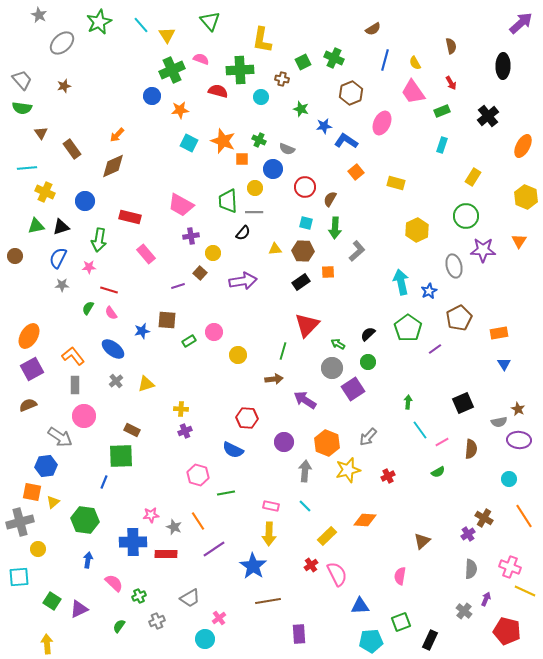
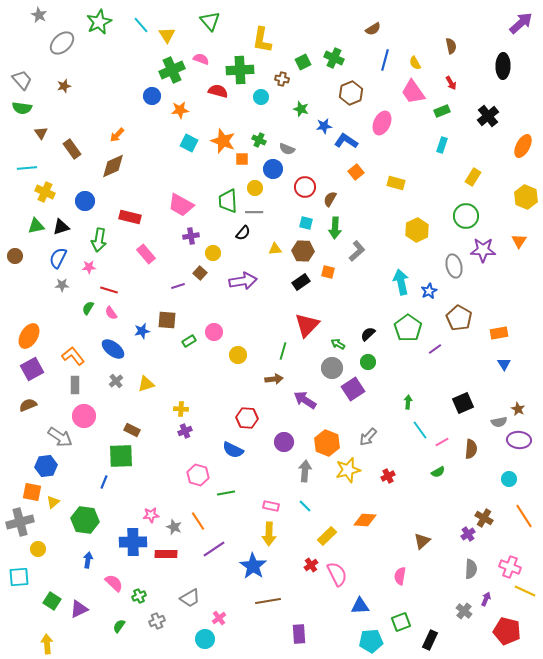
orange square at (328, 272): rotated 16 degrees clockwise
brown pentagon at (459, 318): rotated 15 degrees counterclockwise
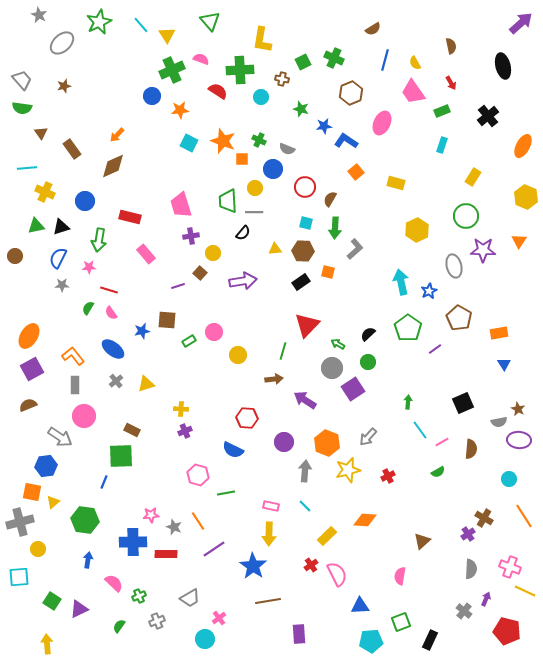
black ellipse at (503, 66): rotated 15 degrees counterclockwise
red semicircle at (218, 91): rotated 18 degrees clockwise
pink trapezoid at (181, 205): rotated 44 degrees clockwise
gray L-shape at (357, 251): moved 2 px left, 2 px up
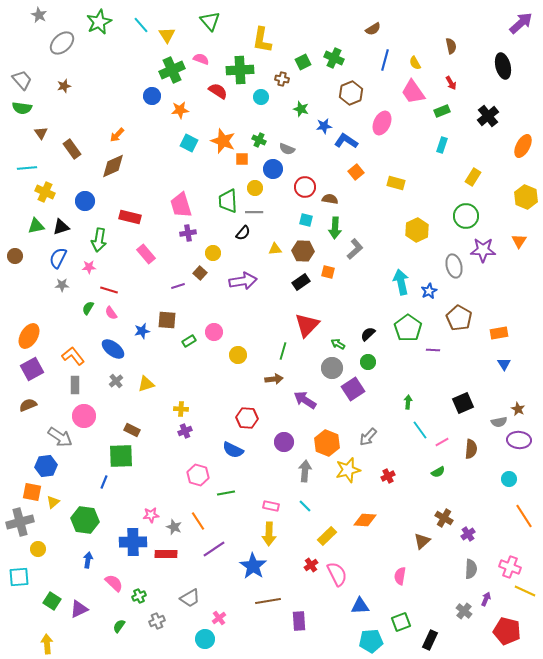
brown semicircle at (330, 199): rotated 70 degrees clockwise
cyan square at (306, 223): moved 3 px up
purple cross at (191, 236): moved 3 px left, 3 px up
purple line at (435, 349): moved 2 px left, 1 px down; rotated 40 degrees clockwise
brown cross at (484, 518): moved 40 px left
purple rectangle at (299, 634): moved 13 px up
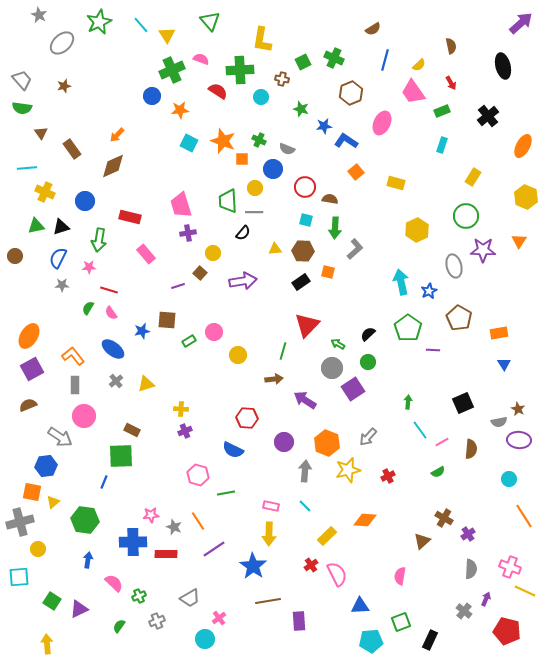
yellow semicircle at (415, 63): moved 4 px right, 2 px down; rotated 104 degrees counterclockwise
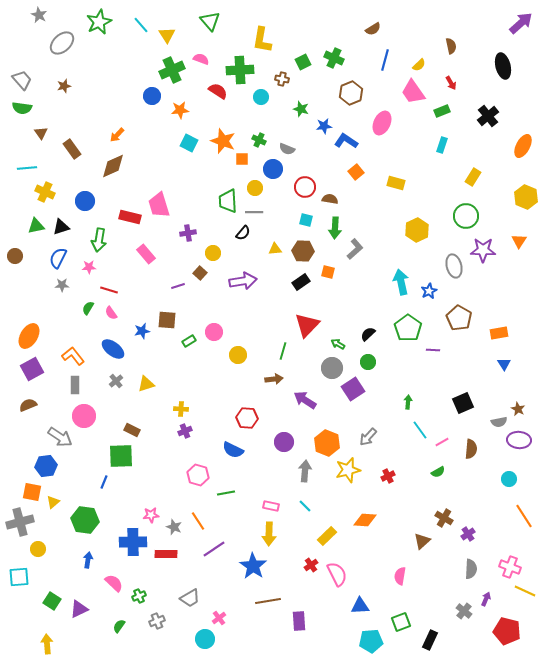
pink trapezoid at (181, 205): moved 22 px left
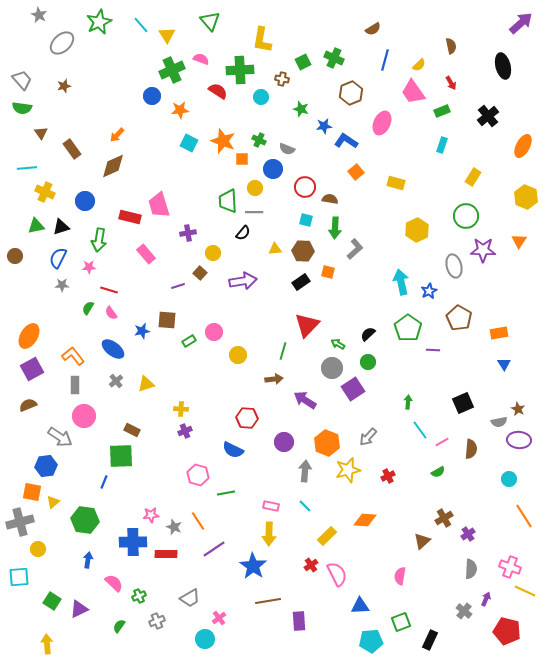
brown cross at (444, 518): rotated 30 degrees clockwise
